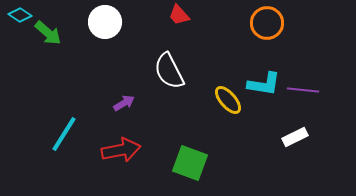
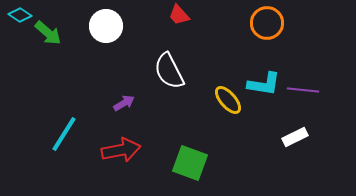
white circle: moved 1 px right, 4 px down
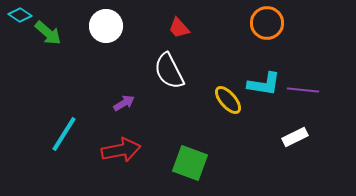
red trapezoid: moved 13 px down
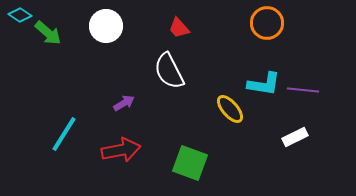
yellow ellipse: moved 2 px right, 9 px down
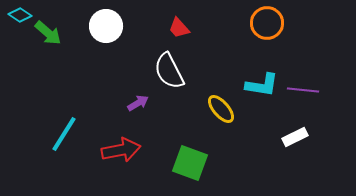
cyan L-shape: moved 2 px left, 1 px down
purple arrow: moved 14 px right
yellow ellipse: moved 9 px left
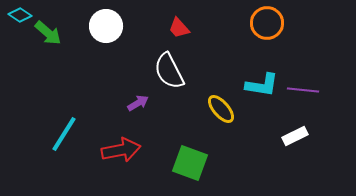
white rectangle: moved 1 px up
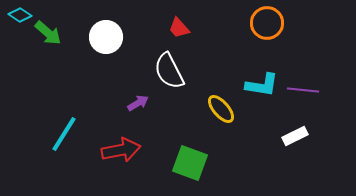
white circle: moved 11 px down
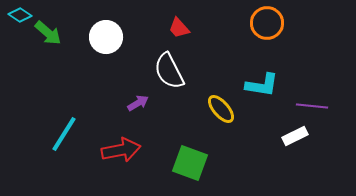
purple line: moved 9 px right, 16 px down
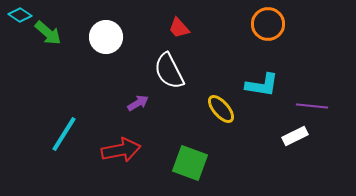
orange circle: moved 1 px right, 1 px down
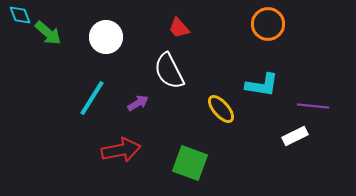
cyan diamond: rotated 35 degrees clockwise
purple line: moved 1 px right
cyan line: moved 28 px right, 36 px up
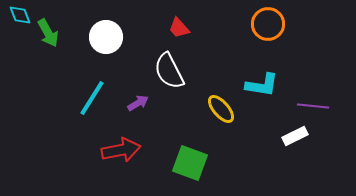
green arrow: rotated 20 degrees clockwise
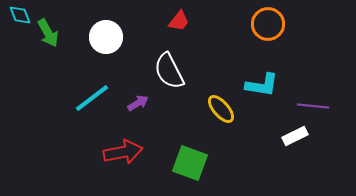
red trapezoid: moved 7 px up; rotated 100 degrees counterclockwise
cyan line: rotated 21 degrees clockwise
red arrow: moved 2 px right, 2 px down
